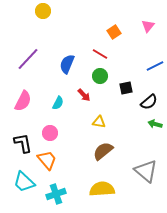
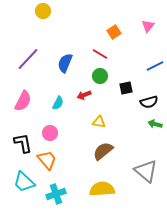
blue semicircle: moved 2 px left, 1 px up
red arrow: rotated 112 degrees clockwise
black semicircle: rotated 24 degrees clockwise
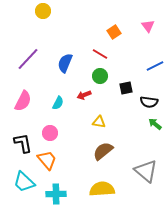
pink triangle: rotated 16 degrees counterclockwise
black semicircle: rotated 24 degrees clockwise
green arrow: rotated 24 degrees clockwise
cyan cross: rotated 18 degrees clockwise
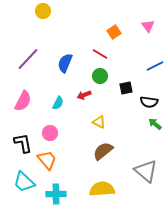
yellow triangle: rotated 16 degrees clockwise
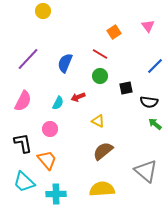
blue line: rotated 18 degrees counterclockwise
red arrow: moved 6 px left, 2 px down
yellow triangle: moved 1 px left, 1 px up
pink circle: moved 4 px up
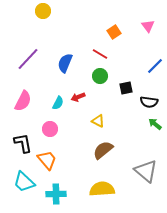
brown semicircle: moved 1 px up
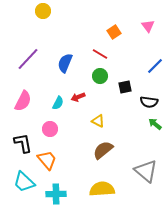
black square: moved 1 px left, 1 px up
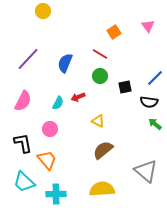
blue line: moved 12 px down
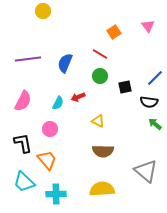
purple line: rotated 40 degrees clockwise
brown semicircle: moved 1 px down; rotated 140 degrees counterclockwise
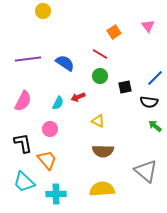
blue semicircle: rotated 102 degrees clockwise
green arrow: moved 2 px down
